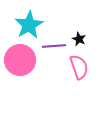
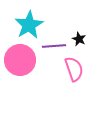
pink semicircle: moved 5 px left, 2 px down
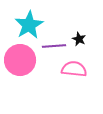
pink semicircle: rotated 65 degrees counterclockwise
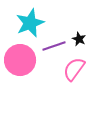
cyan star: moved 1 px right, 2 px up; rotated 8 degrees clockwise
purple line: rotated 15 degrees counterclockwise
pink semicircle: rotated 60 degrees counterclockwise
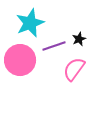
black star: rotated 24 degrees clockwise
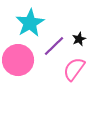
cyan star: rotated 8 degrees counterclockwise
purple line: rotated 25 degrees counterclockwise
pink circle: moved 2 px left
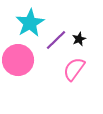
purple line: moved 2 px right, 6 px up
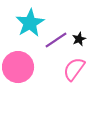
purple line: rotated 10 degrees clockwise
pink circle: moved 7 px down
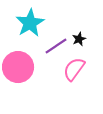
purple line: moved 6 px down
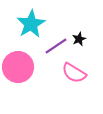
cyan star: moved 1 px right, 1 px down
pink semicircle: moved 4 px down; rotated 95 degrees counterclockwise
